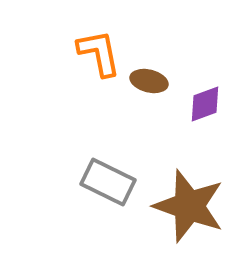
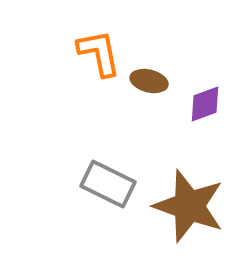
gray rectangle: moved 2 px down
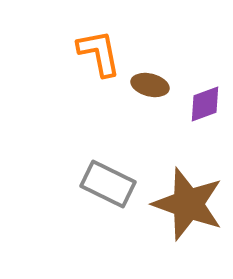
brown ellipse: moved 1 px right, 4 px down
brown star: moved 1 px left, 2 px up
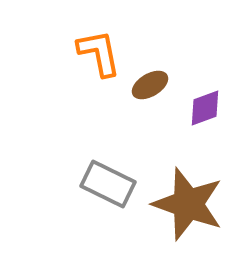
brown ellipse: rotated 45 degrees counterclockwise
purple diamond: moved 4 px down
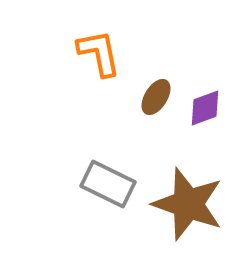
brown ellipse: moved 6 px right, 12 px down; rotated 27 degrees counterclockwise
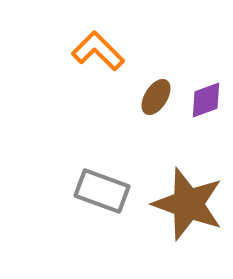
orange L-shape: moved 1 px left, 2 px up; rotated 34 degrees counterclockwise
purple diamond: moved 1 px right, 8 px up
gray rectangle: moved 6 px left, 7 px down; rotated 6 degrees counterclockwise
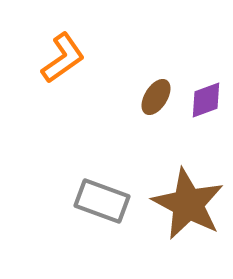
orange L-shape: moved 35 px left, 7 px down; rotated 100 degrees clockwise
gray rectangle: moved 10 px down
brown star: rotated 8 degrees clockwise
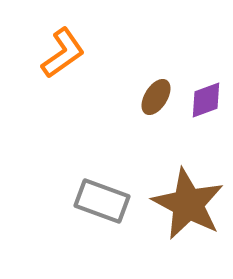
orange L-shape: moved 5 px up
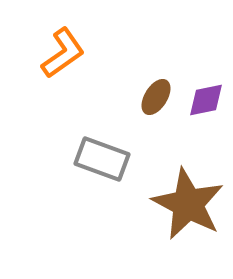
purple diamond: rotated 9 degrees clockwise
gray rectangle: moved 42 px up
